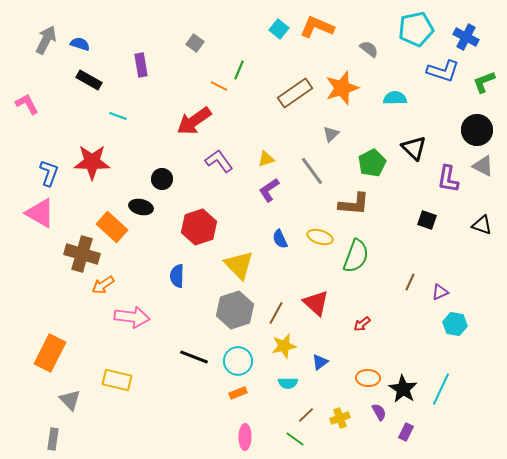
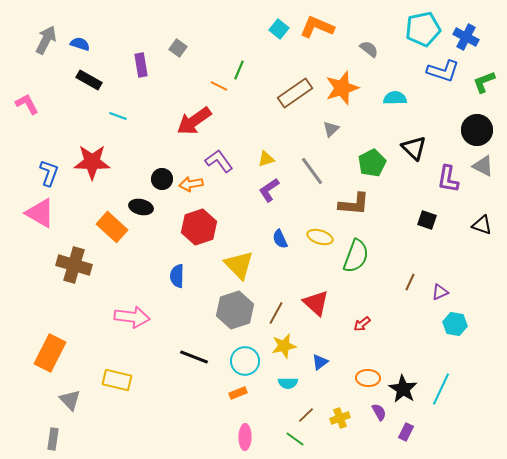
cyan pentagon at (416, 29): moved 7 px right
gray square at (195, 43): moved 17 px left, 5 px down
gray triangle at (331, 134): moved 5 px up
brown cross at (82, 254): moved 8 px left, 11 px down
orange arrow at (103, 285): moved 88 px right, 101 px up; rotated 25 degrees clockwise
cyan circle at (238, 361): moved 7 px right
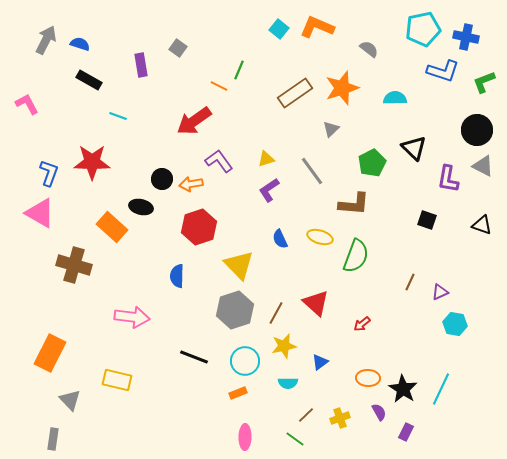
blue cross at (466, 37): rotated 15 degrees counterclockwise
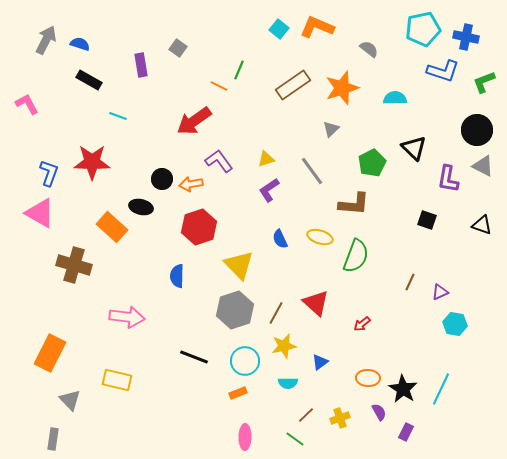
brown rectangle at (295, 93): moved 2 px left, 8 px up
pink arrow at (132, 317): moved 5 px left
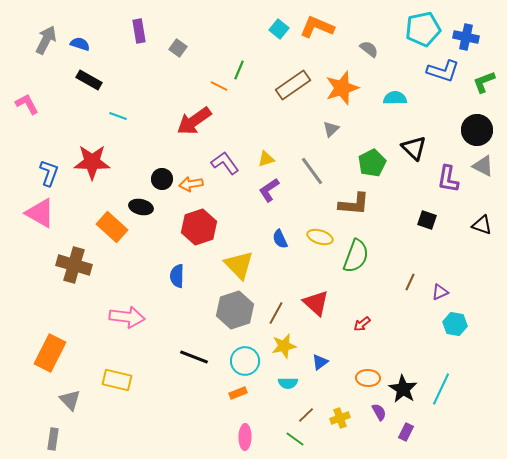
purple rectangle at (141, 65): moved 2 px left, 34 px up
purple L-shape at (219, 161): moved 6 px right, 2 px down
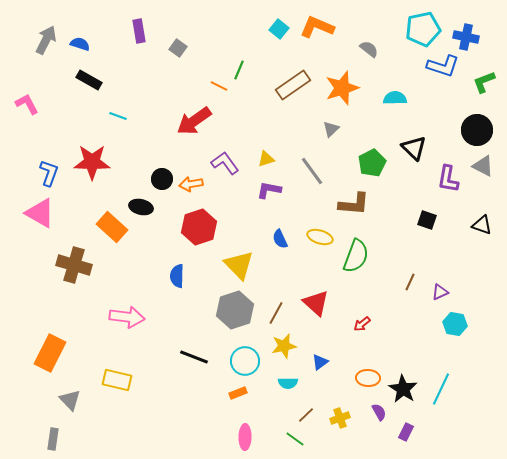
blue L-shape at (443, 71): moved 5 px up
purple L-shape at (269, 190): rotated 45 degrees clockwise
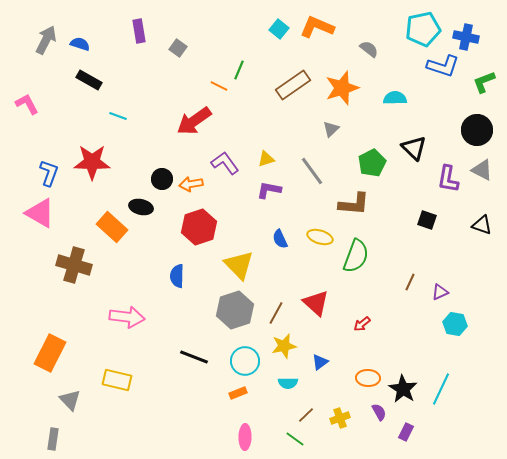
gray triangle at (483, 166): moved 1 px left, 4 px down
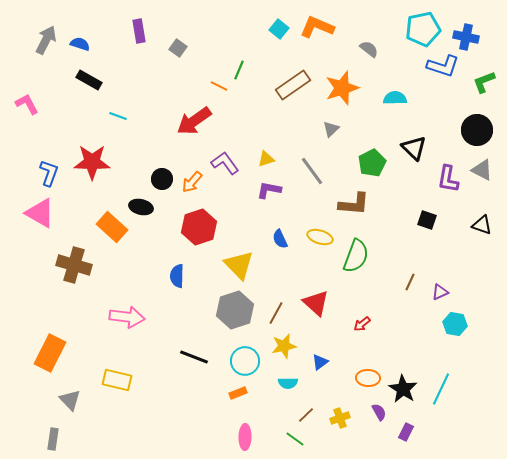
orange arrow at (191, 184): moved 1 px right, 2 px up; rotated 40 degrees counterclockwise
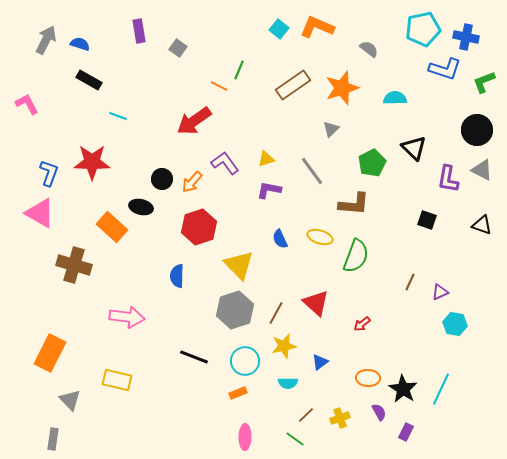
blue L-shape at (443, 66): moved 2 px right, 3 px down
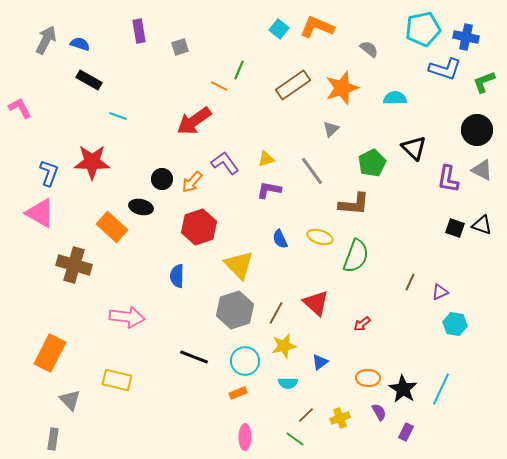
gray square at (178, 48): moved 2 px right, 1 px up; rotated 36 degrees clockwise
pink L-shape at (27, 104): moved 7 px left, 4 px down
black square at (427, 220): moved 28 px right, 8 px down
